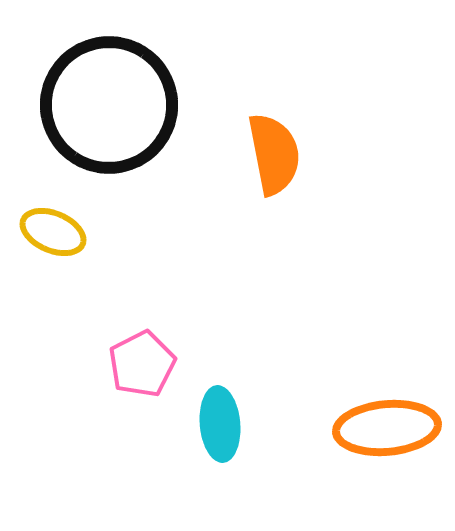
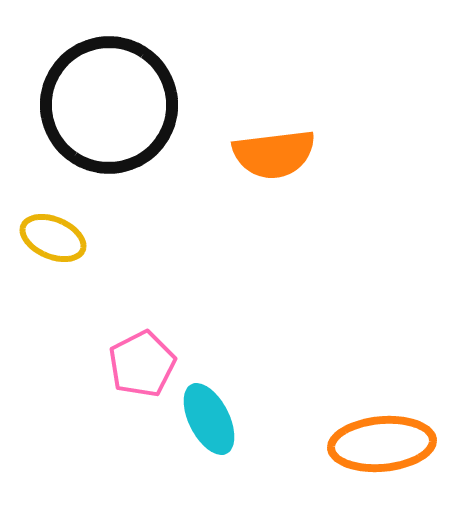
orange semicircle: rotated 94 degrees clockwise
yellow ellipse: moved 6 px down
cyan ellipse: moved 11 px left, 5 px up; rotated 22 degrees counterclockwise
orange ellipse: moved 5 px left, 16 px down
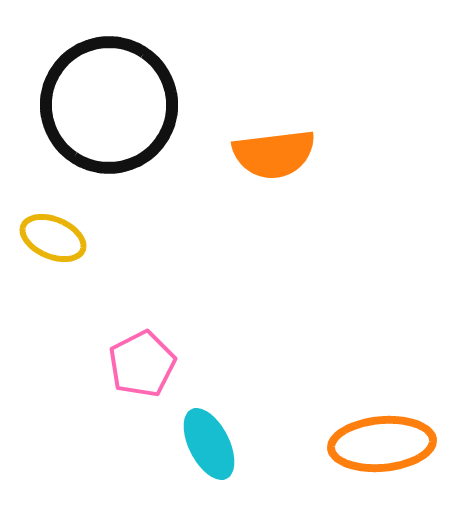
cyan ellipse: moved 25 px down
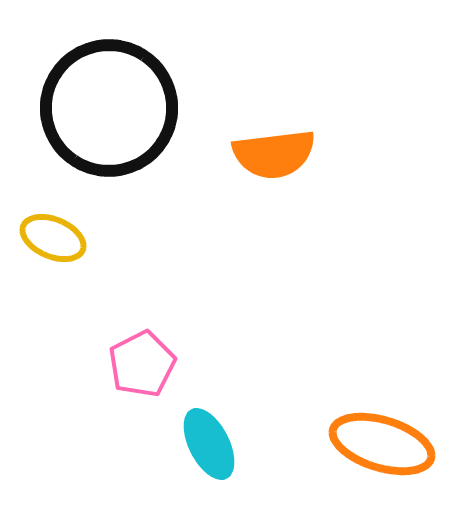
black circle: moved 3 px down
orange ellipse: rotated 22 degrees clockwise
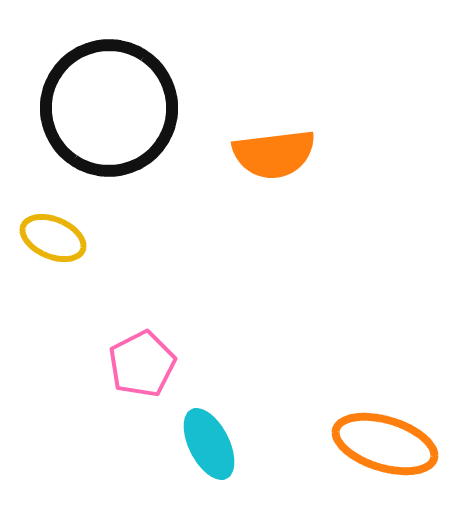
orange ellipse: moved 3 px right
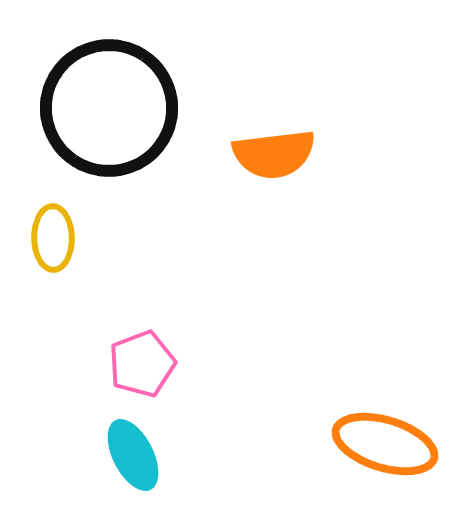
yellow ellipse: rotated 66 degrees clockwise
pink pentagon: rotated 6 degrees clockwise
cyan ellipse: moved 76 px left, 11 px down
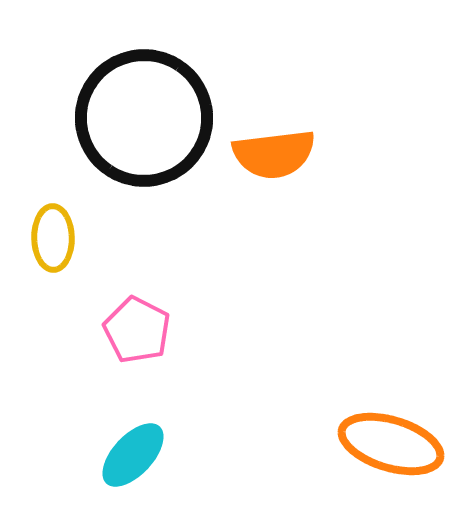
black circle: moved 35 px right, 10 px down
pink pentagon: moved 5 px left, 34 px up; rotated 24 degrees counterclockwise
orange ellipse: moved 6 px right
cyan ellipse: rotated 70 degrees clockwise
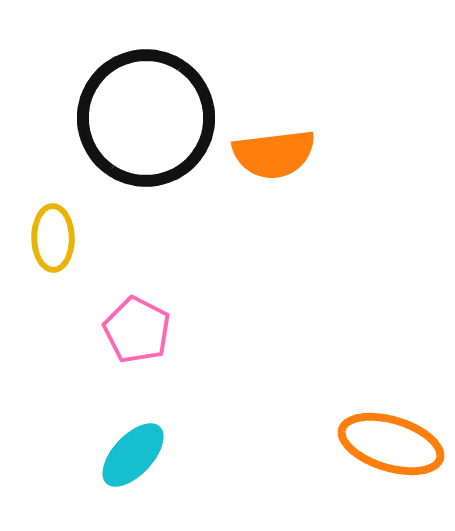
black circle: moved 2 px right
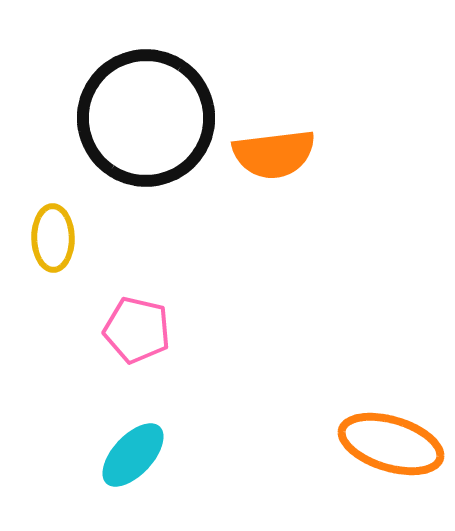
pink pentagon: rotated 14 degrees counterclockwise
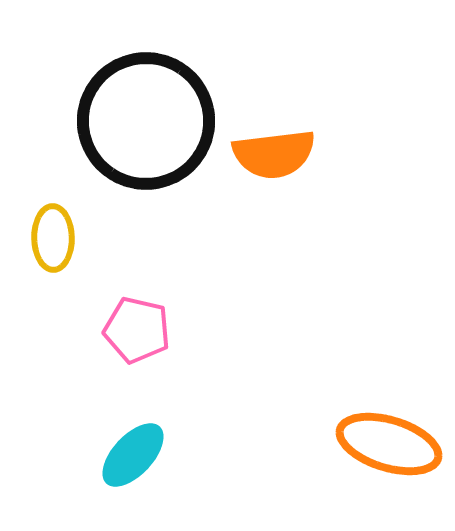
black circle: moved 3 px down
orange ellipse: moved 2 px left
